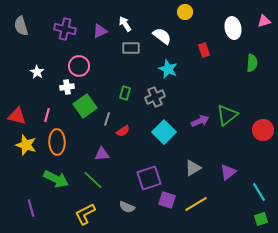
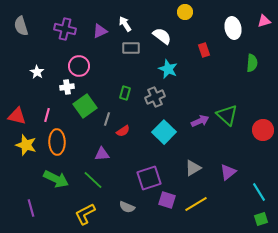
green triangle at (227, 115): rotated 40 degrees counterclockwise
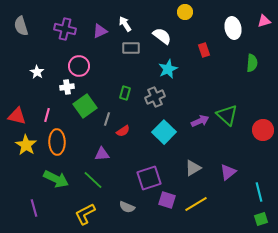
cyan star at (168, 69): rotated 24 degrees clockwise
yellow star at (26, 145): rotated 15 degrees clockwise
cyan line at (259, 192): rotated 18 degrees clockwise
purple line at (31, 208): moved 3 px right
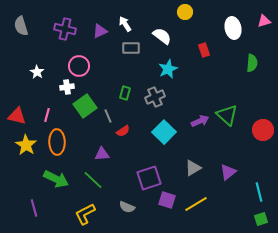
gray line at (107, 119): moved 1 px right, 3 px up; rotated 40 degrees counterclockwise
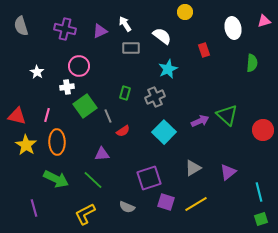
purple square at (167, 200): moved 1 px left, 2 px down
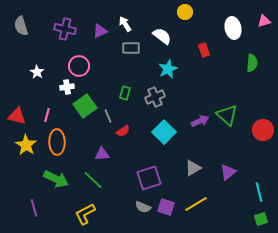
purple square at (166, 202): moved 5 px down
gray semicircle at (127, 207): moved 16 px right
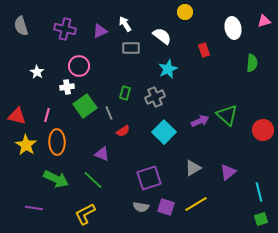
gray line at (108, 116): moved 1 px right, 3 px up
purple triangle at (102, 154): rotated 28 degrees clockwise
gray semicircle at (143, 207): moved 2 px left; rotated 14 degrees counterclockwise
purple line at (34, 208): rotated 66 degrees counterclockwise
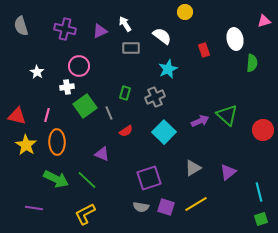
white ellipse at (233, 28): moved 2 px right, 11 px down
red semicircle at (123, 131): moved 3 px right
green line at (93, 180): moved 6 px left
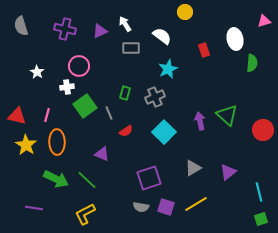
purple arrow at (200, 121): rotated 78 degrees counterclockwise
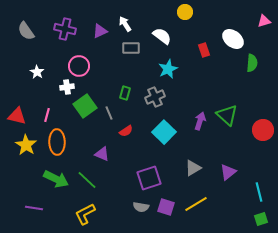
gray semicircle at (21, 26): moved 5 px right, 5 px down; rotated 18 degrees counterclockwise
white ellipse at (235, 39): moved 2 px left; rotated 40 degrees counterclockwise
purple arrow at (200, 121): rotated 30 degrees clockwise
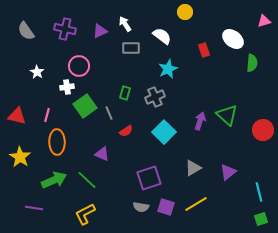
yellow star at (26, 145): moved 6 px left, 12 px down
green arrow at (56, 179): moved 2 px left, 1 px down; rotated 50 degrees counterclockwise
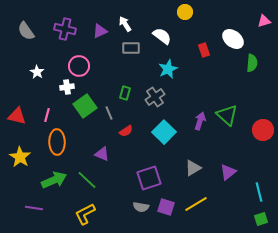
gray cross at (155, 97): rotated 12 degrees counterclockwise
